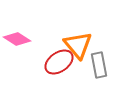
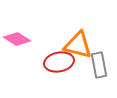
orange triangle: rotated 36 degrees counterclockwise
red ellipse: rotated 24 degrees clockwise
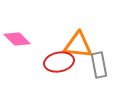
pink diamond: rotated 12 degrees clockwise
orange triangle: rotated 8 degrees counterclockwise
